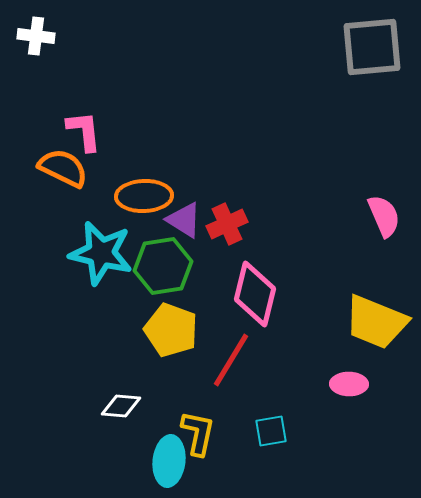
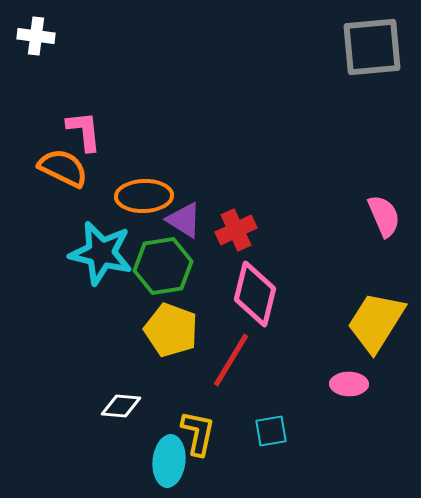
red cross: moved 9 px right, 6 px down
yellow trapezoid: rotated 100 degrees clockwise
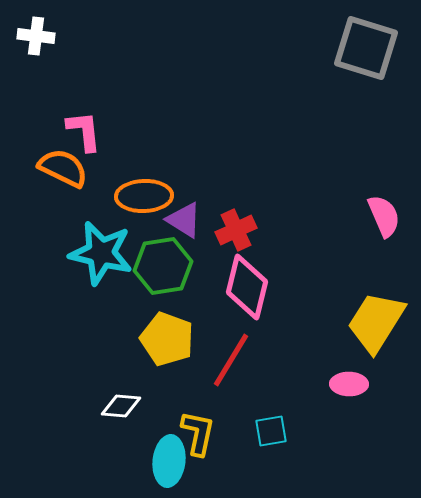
gray square: moved 6 px left, 1 px down; rotated 22 degrees clockwise
pink diamond: moved 8 px left, 7 px up
yellow pentagon: moved 4 px left, 9 px down
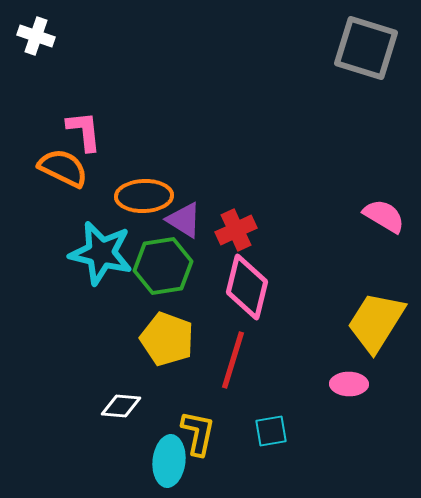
white cross: rotated 12 degrees clockwise
pink semicircle: rotated 36 degrees counterclockwise
red line: moved 2 px right; rotated 14 degrees counterclockwise
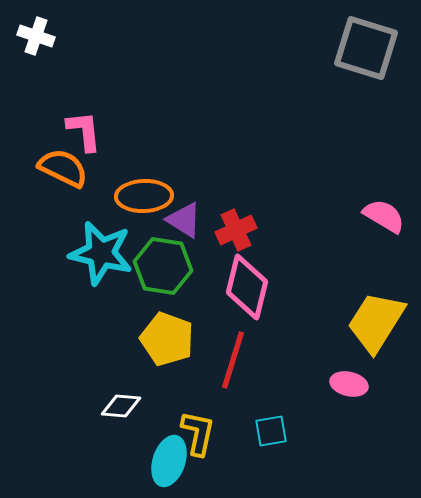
green hexagon: rotated 18 degrees clockwise
pink ellipse: rotated 12 degrees clockwise
cyan ellipse: rotated 12 degrees clockwise
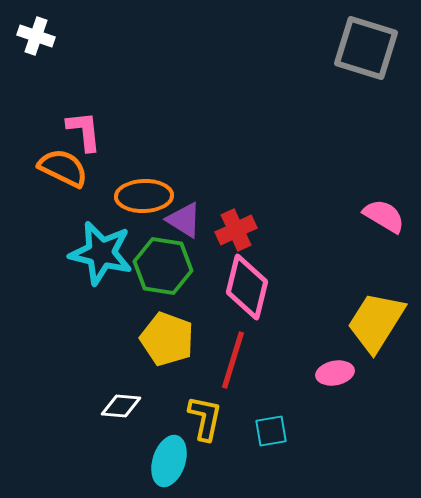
pink ellipse: moved 14 px left, 11 px up; rotated 24 degrees counterclockwise
yellow L-shape: moved 7 px right, 15 px up
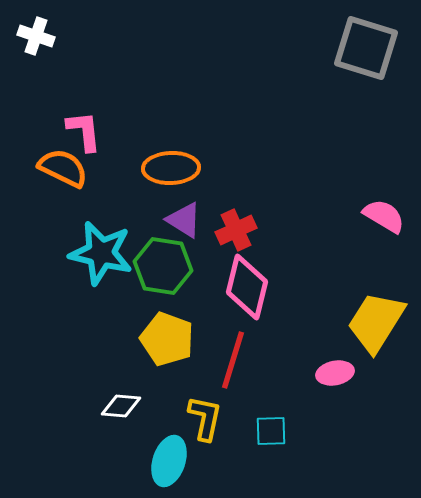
orange ellipse: moved 27 px right, 28 px up
cyan square: rotated 8 degrees clockwise
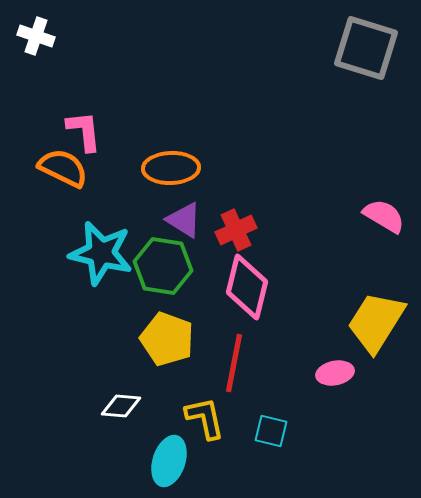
red line: moved 1 px right, 3 px down; rotated 6 degrees counterclockwise
yellow L-shape: rotated 24 degrees counterclockwise
cyan square: rotated 16 degrees clockwise
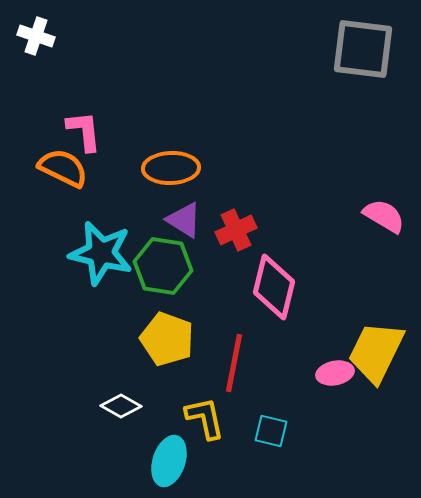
gray square: moved 3 px left, 1 px down; rotated 10 degrees counterclockwise
pink diamond: moved 27 px right
yellow trapezoid: moved 30 px down; rotated 6 degrees counterclockwise
white diamond: rotated 24 degrees clockwise
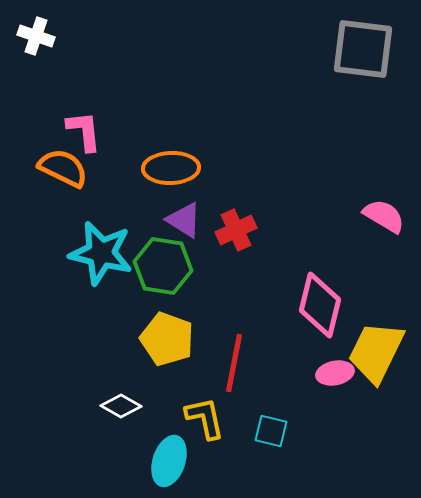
pink diamond: moved 46 px right, 18 px down
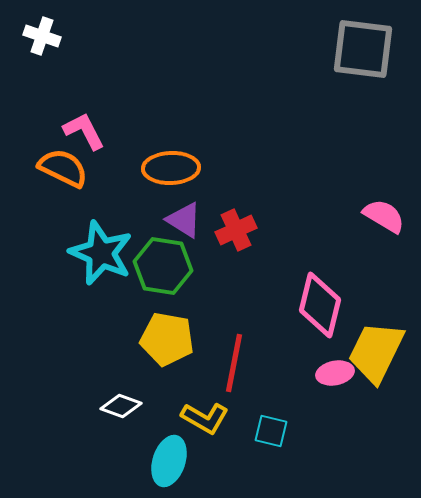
white cross: moved 6 px right
pink L-shape: rotated 21 degrees counterclockwise
cyan star: rotated 10 degrees clockwise
yellow pentagon: rotated 10 degrees counterclockwise
white diamond: rotated 9 degrees counterclockwise
yellow L-shape: rotated 132 degrees clockwise
